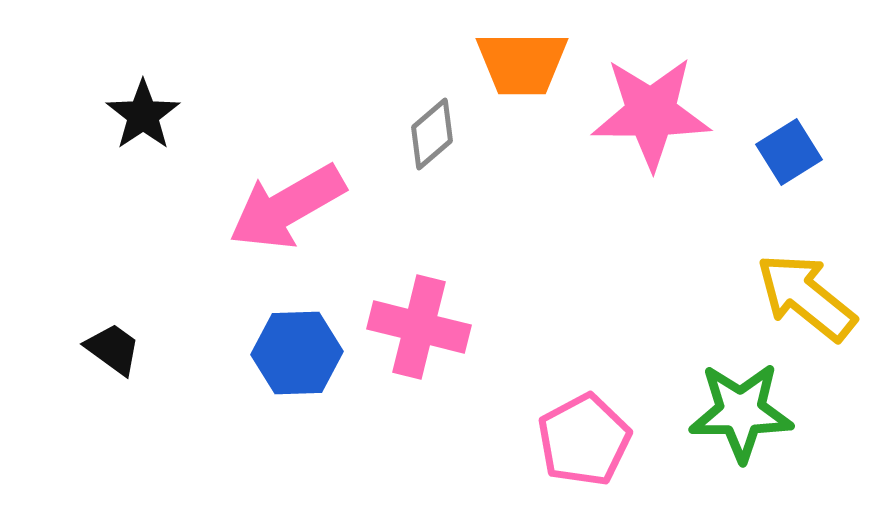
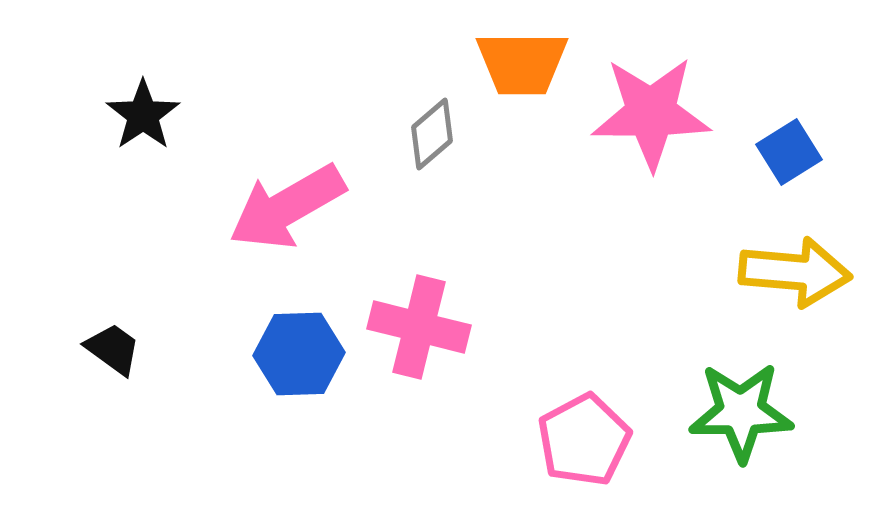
yellow arrow: moved 11 px left, 25 px up; rotated 146 degrees clockwise
blue hexagon: moved 2 px right, 1 px down
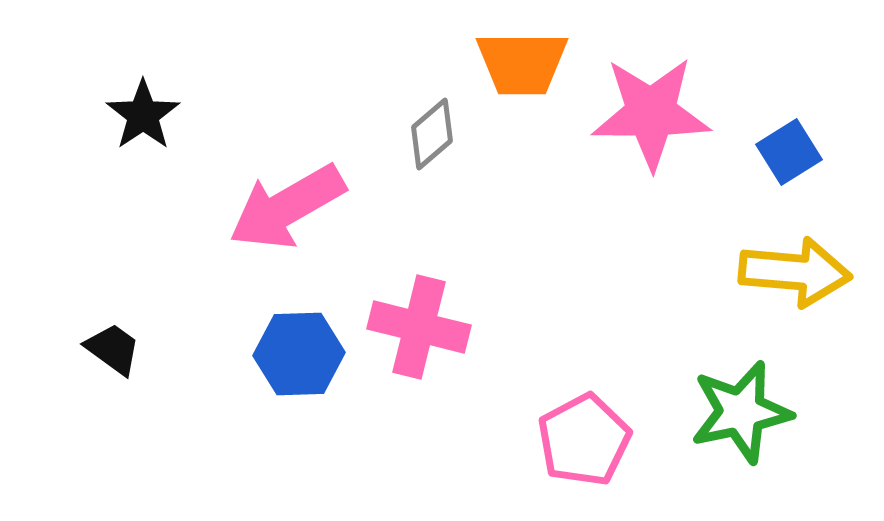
green star: rotated 12 degrees counterclockwise
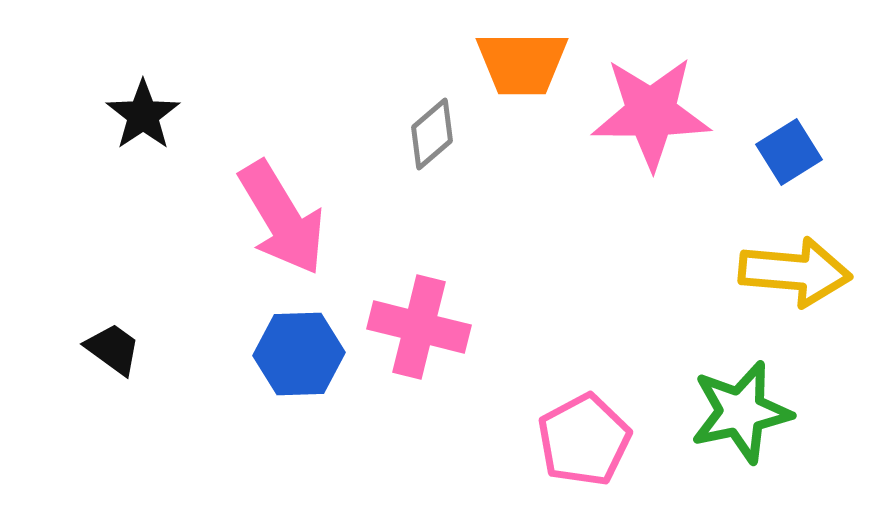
pink arrow: moved 5 px left, 11 px down; rotated 91 degrees counterclockwise
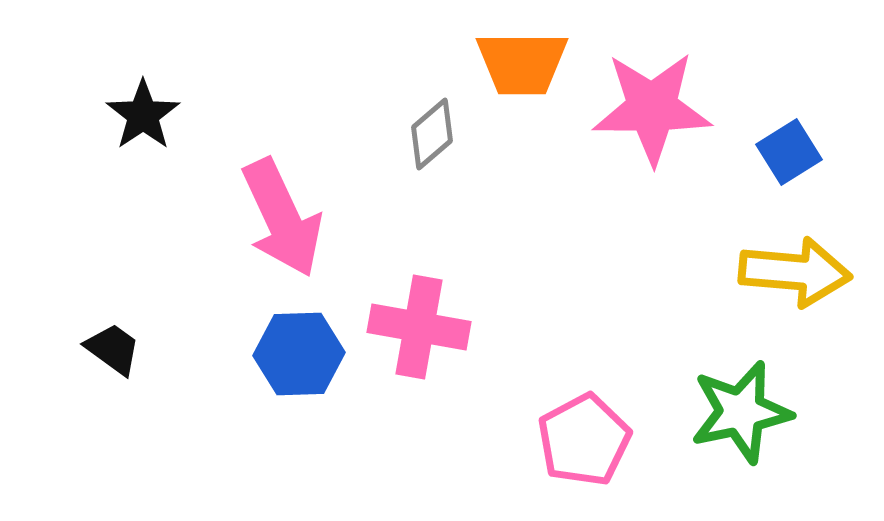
pink star: moved 1 px right, 5 px up
pink arrow: rotated 6 degrees clockwise
pink cross: rotated 4 degrees counterclockwise
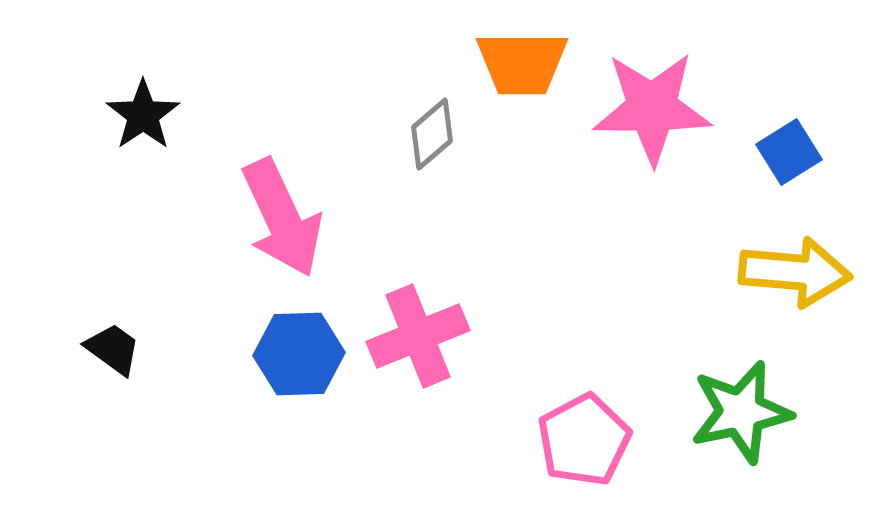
pink cross: moved 1 px left, 9 px down; rotated 32 degrees counterclockwise
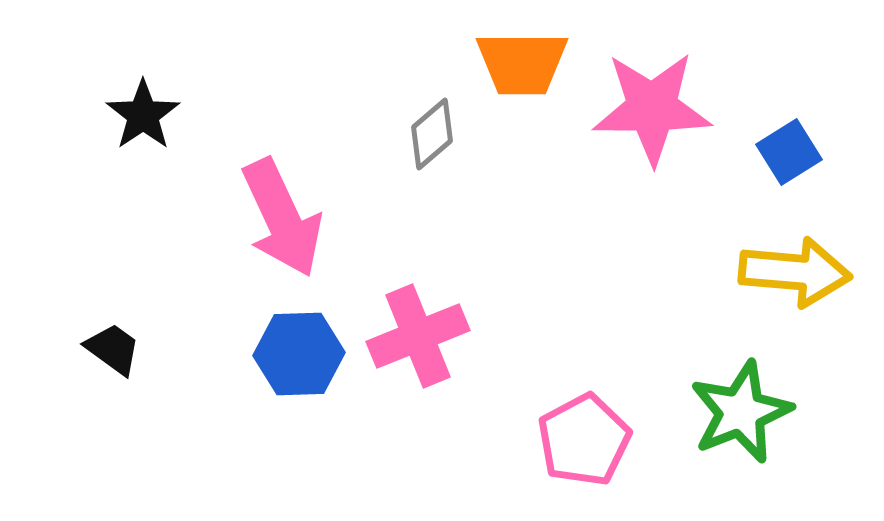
green star: rotated 10 degrees counterclockwise
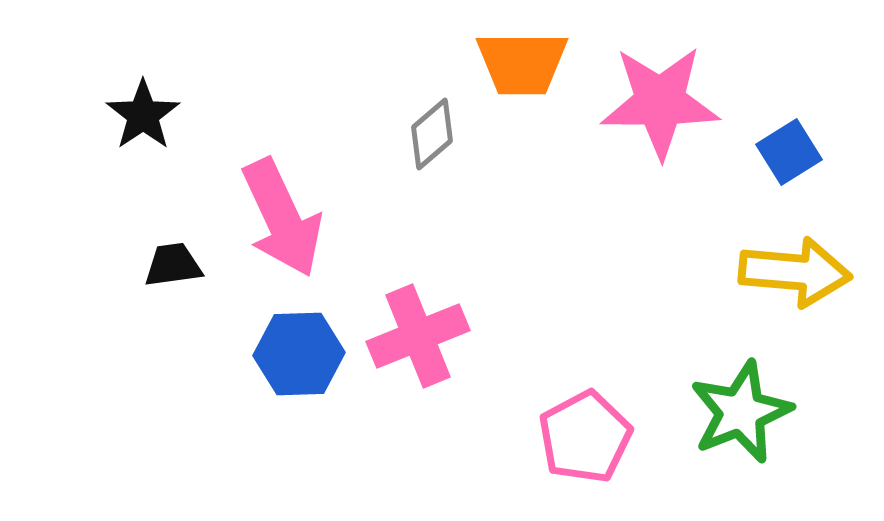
pink star: moved 8 px right, 6 px up
black trapezoid: moved 60 px right, 84 px up; rotated 44 degrees counterclockwise
pink pentagon: moved 1 px right, 3 px up
